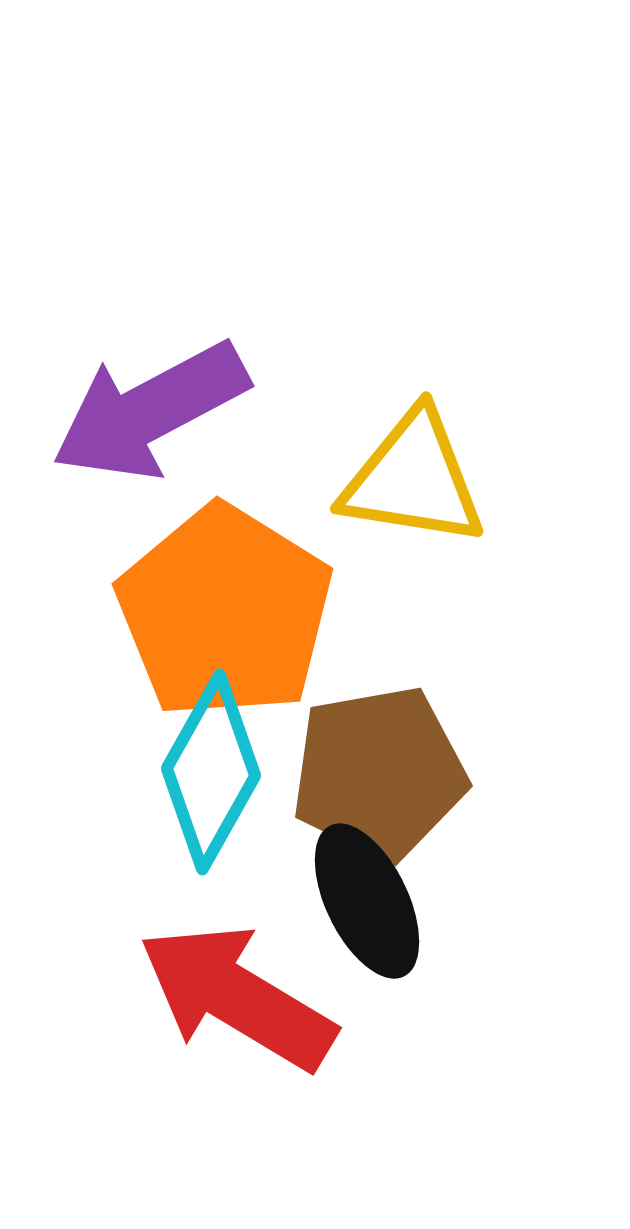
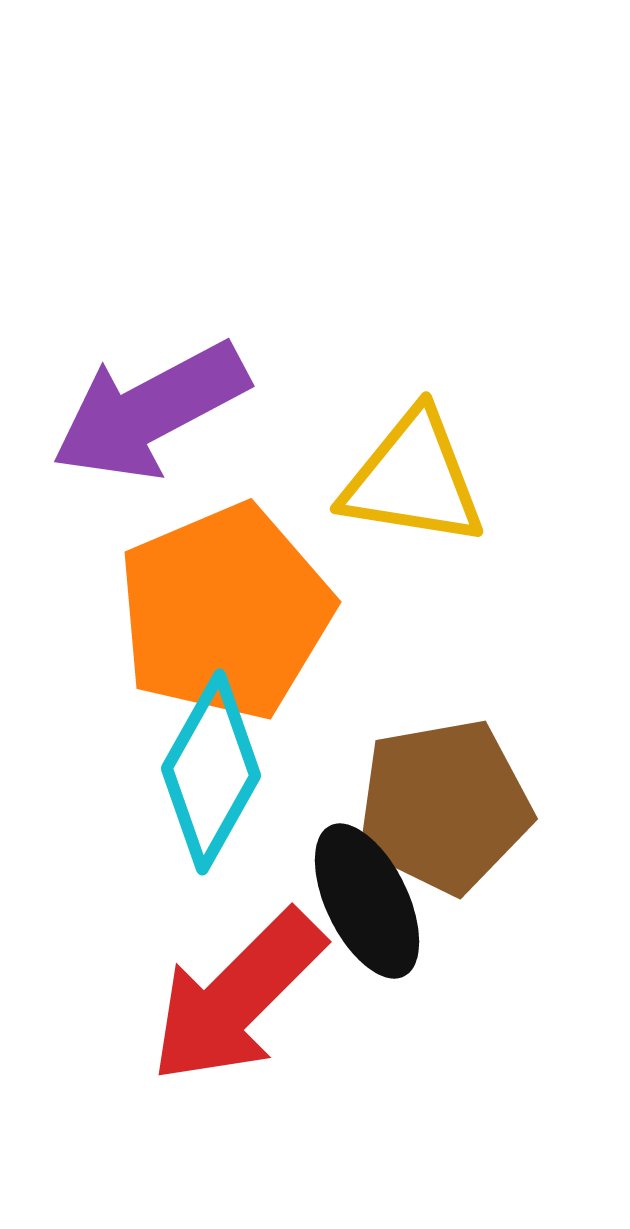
orange pentagon: rotated 17 degrees clockwise
brown pentagon: moved 65 px right, 33 px down
red arrow: rotated 76 degrees counterclockwise
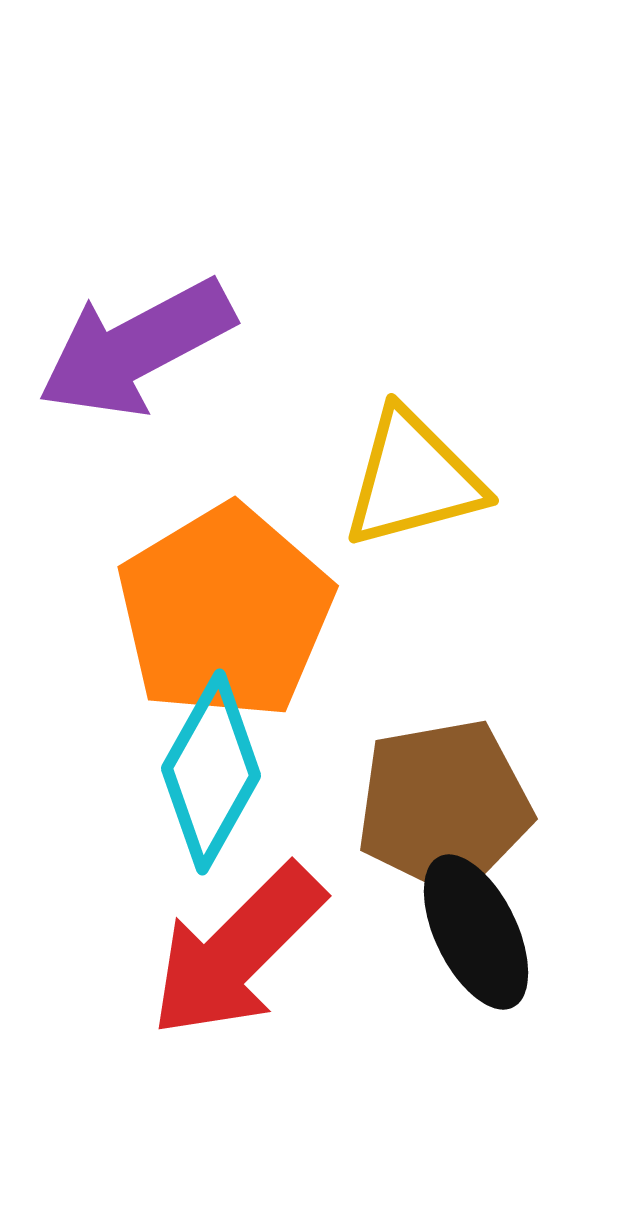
purple arrow: moved 14 px left, 63 px up
yellow triangle: rotated 24 degrees counterclockwise
orange pentagon: rotated 8 degrees counterclockwise
black ellipse: moved 109 px right, 31 px down
red arrow: moved 46 px up
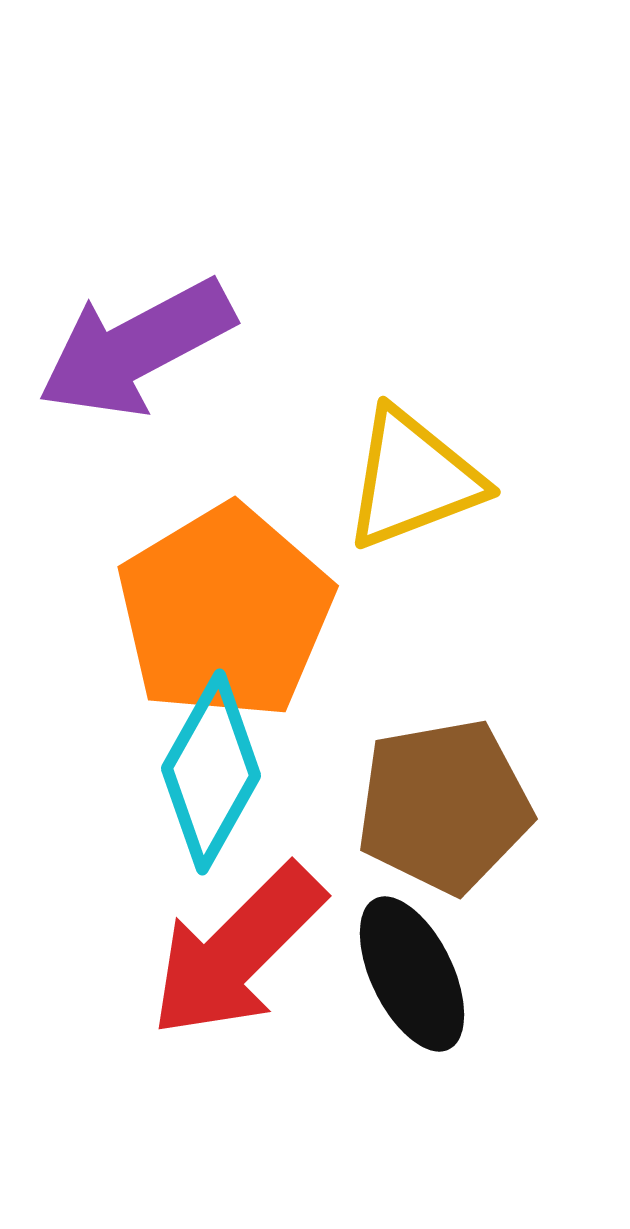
yellow triangle: rotated 6 degrees counterclockwise
black ellipse: moved 64 px left, 42 px down
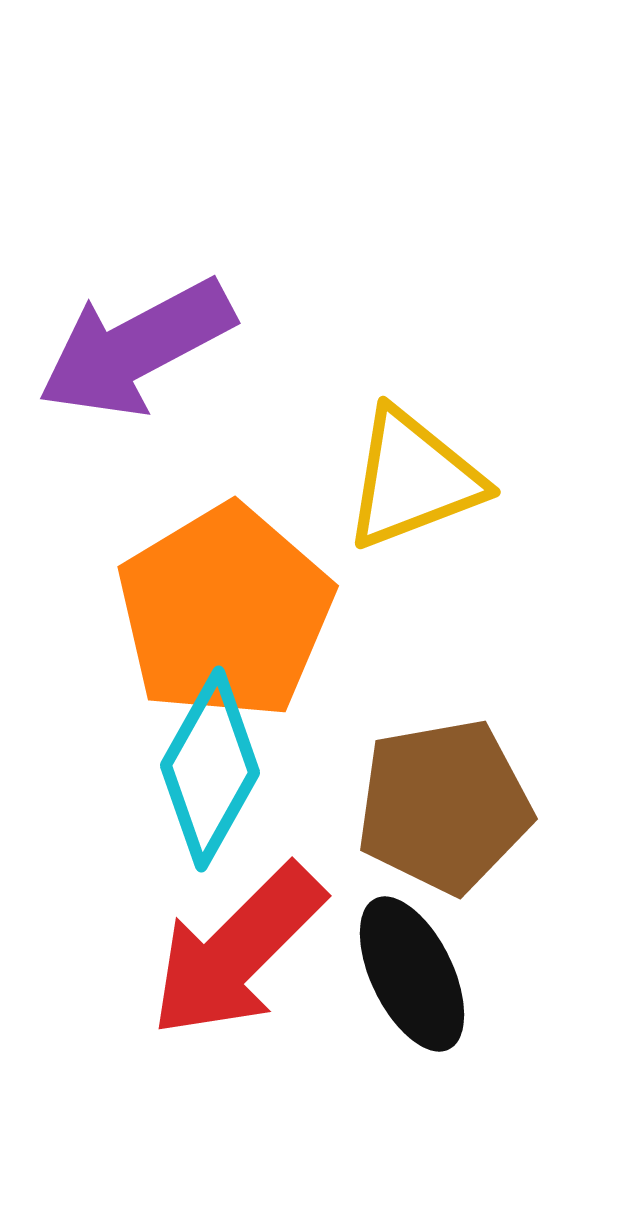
cyan diamond: moved 1 px left, 3 px up
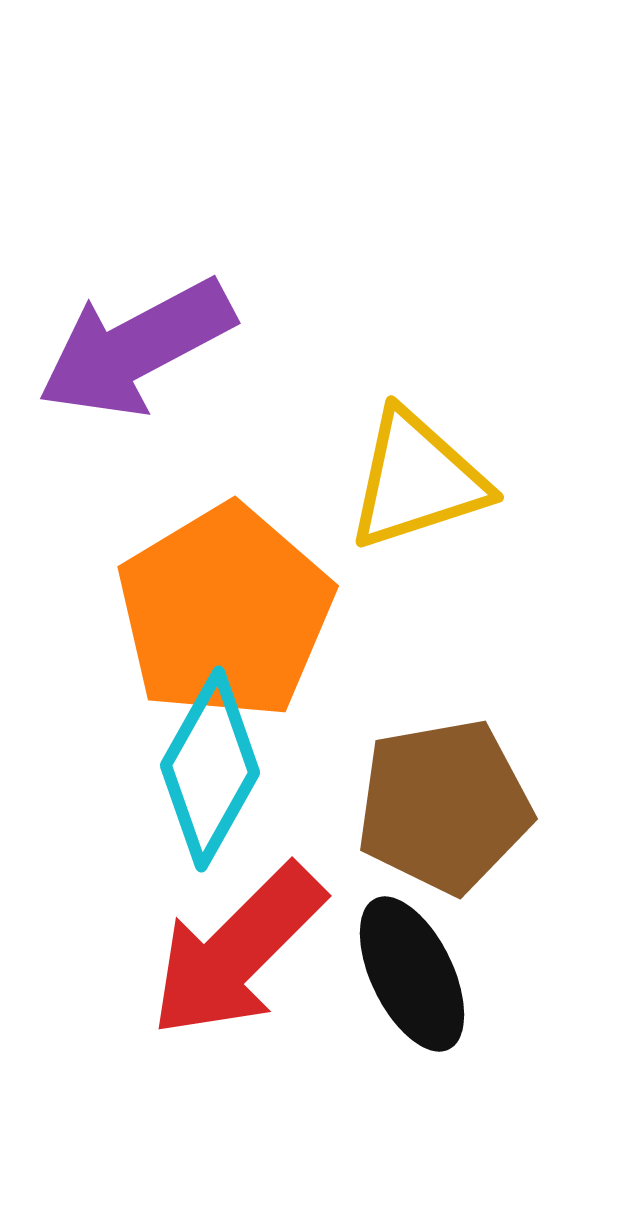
yellow triangle: moved 4 px right, 1 px down; rotated 3 degrees clockwise
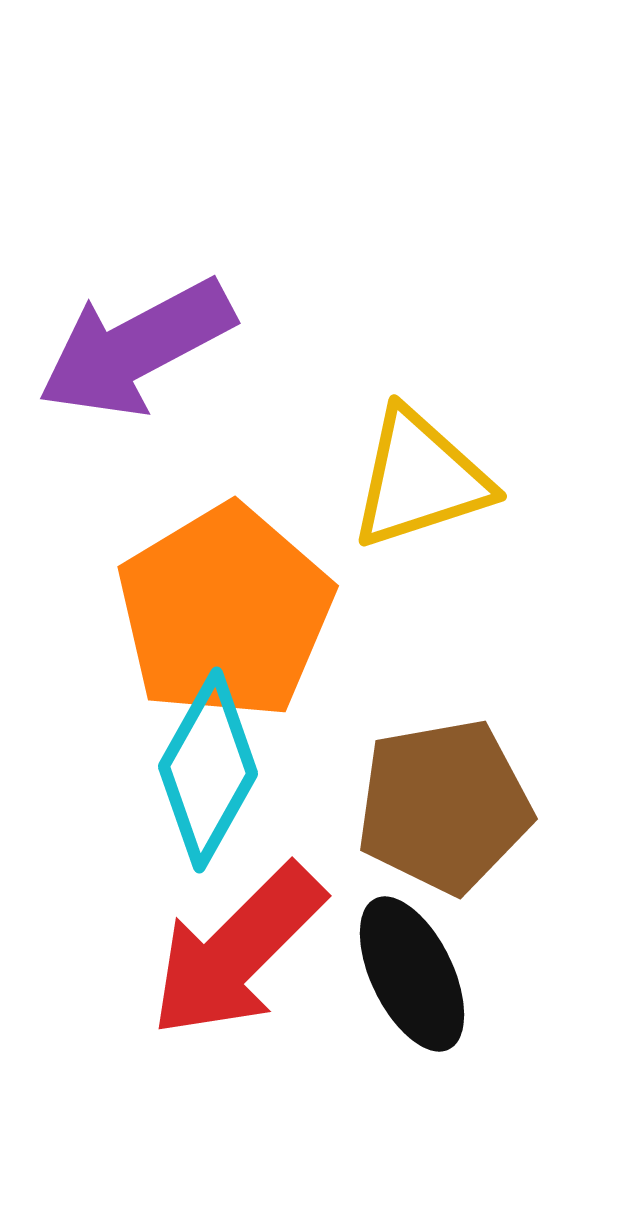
yellow triangle: moved 3 px right, 1 px up
cyan diamond: moved 2 px left, 1 px down
